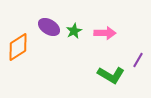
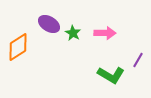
purple ellipse: moved 3 px up
green star: moved 1 px left, 2 px down; rotated 14 degrees counterclockwise
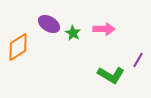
pink arrow: moved 1 px left, 4 px up
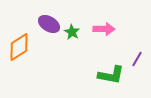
green star: moved 1 px left, 1 px up
orange diamond: moved 1 px right
purple line: moved 1 px left, 1 px up
green L-shape: rotated 20 degrees counterclockwise
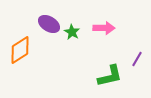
pink arrow: moved 1 px up
orange diamond: moved 1 px right, 3 px down
green L-shape: moved 1 px left, 1 px down; rotated 24 degrees counterclockwise
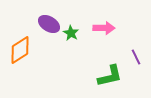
green star: moved 1 px left, 1 px down
purple line: moved 1 px left, 2 px up; rotated 56 degrees counterclockwise
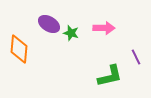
green star: rotated 14 degrees counterclockwise
orange diamond: moved 1 px left, 1 px up; rotated 52 degrees counterclockwise
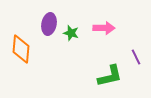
purple ellipse: rotated 70 degrees clockwise
orange diamond: moved 2 px right
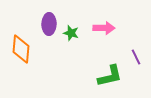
purple ellipse: rotated 10 degrees counterclockwise
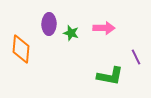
green L-shape: rotated 24 degrees clockwise
